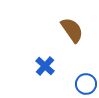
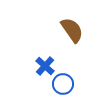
blue circle: moved 23 px left
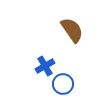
blue cross: rotated 18 degrees clockwise
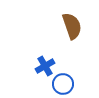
brown semicircle: moved 4 px up; rotated 16 degrees clockwise
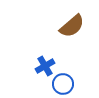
brown semicircle: rotated 68 degrees clockwise
